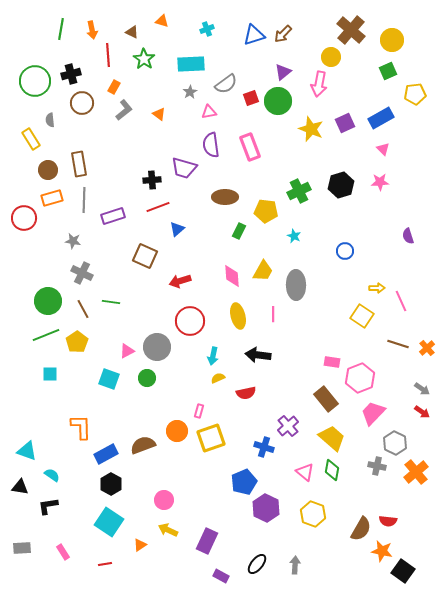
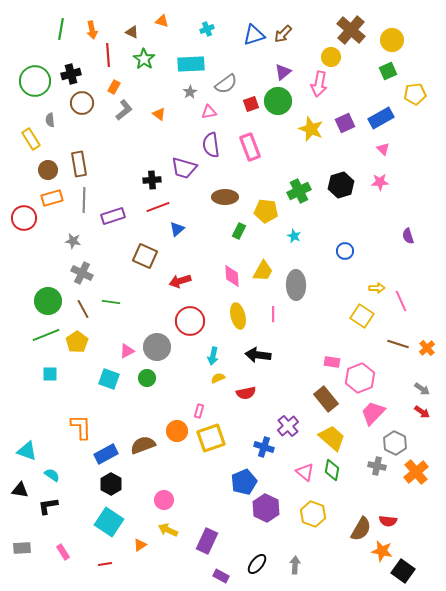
red square at (251, 98): moved 6 px down
black triangle at (20, 487): moved 3 px down
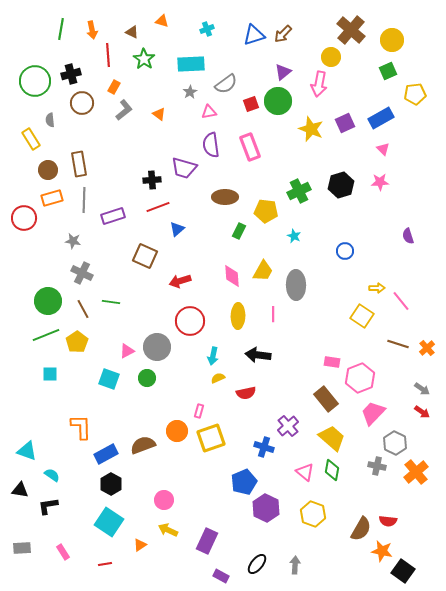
pink line at (401, 301): rotated 15 degrees counterclockwise
yellow ellipse at (238, 316): rotated 15 degrees clockwise
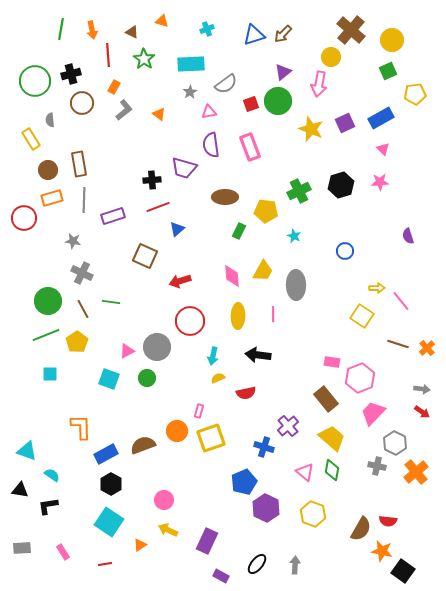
gray arrow at (422, 389): rotated 28 degrees counterclockwise
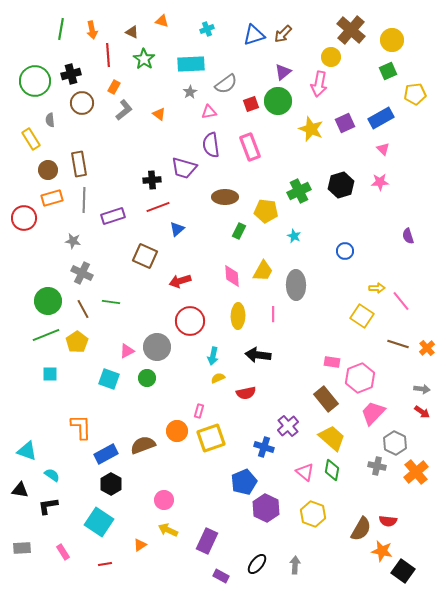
cyan square at (109, 522): moved 10 px left
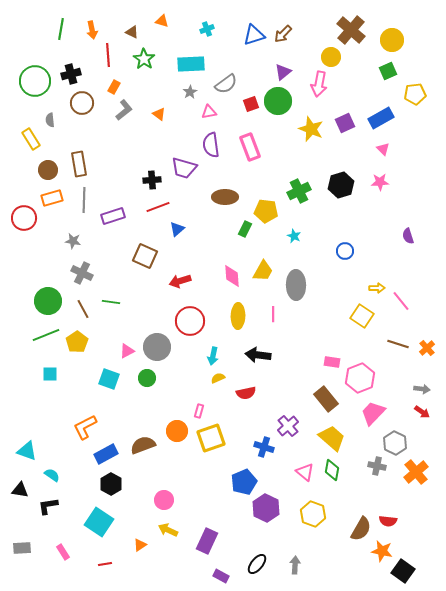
green rectangle at (239, 231): moved 6 px right, 2 px up
orange L-shape at (81, 427): moved 4 px right; rotated 116 degrees counterclockwise
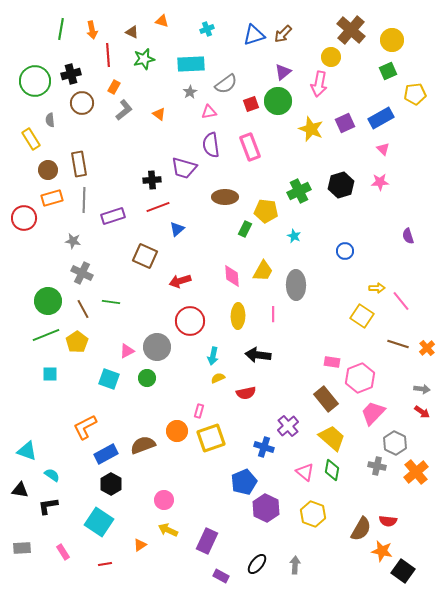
green star at (144, 59): rotated 25 degrees clockwise
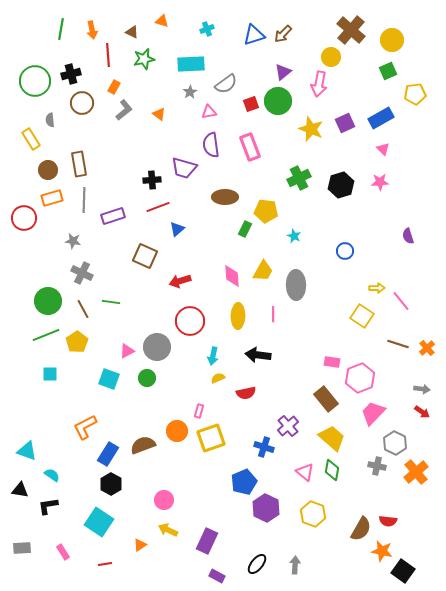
green cross at (299, 191): moved 13 px up
blue rectangle at (106, 454): moved 2 px right; rotated 30 degrees counterclockwise
purple rectangle at (221, 576): moved 4 px left
